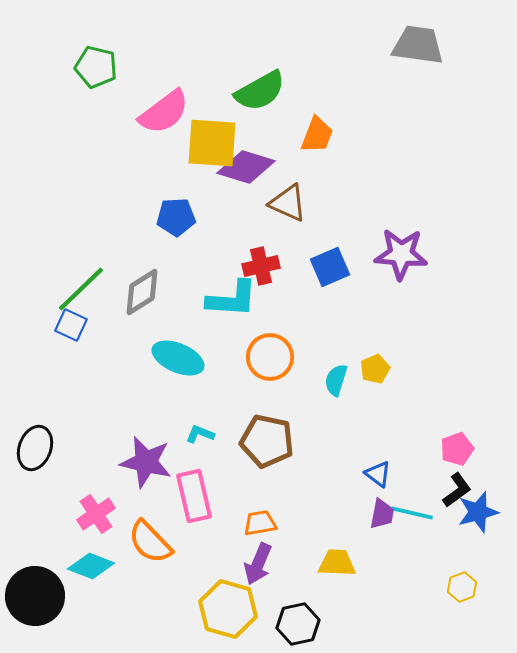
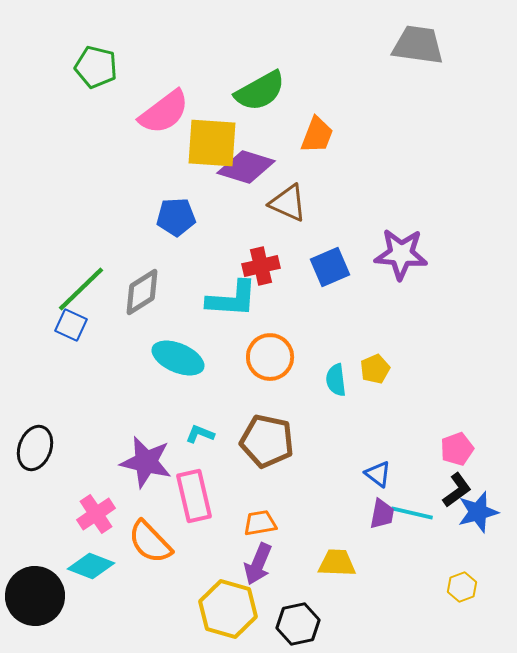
cyan semicircle at (336, 380): rotated 24 degrees counterclockwise
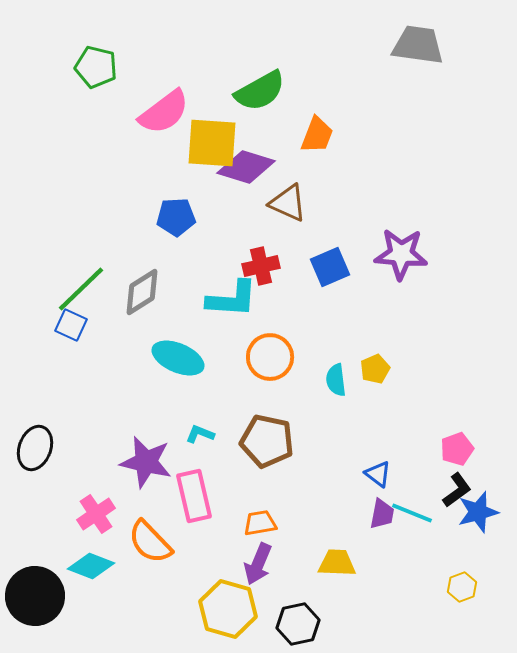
cyan line at (412, 513): rotated 9 degrees clockwise
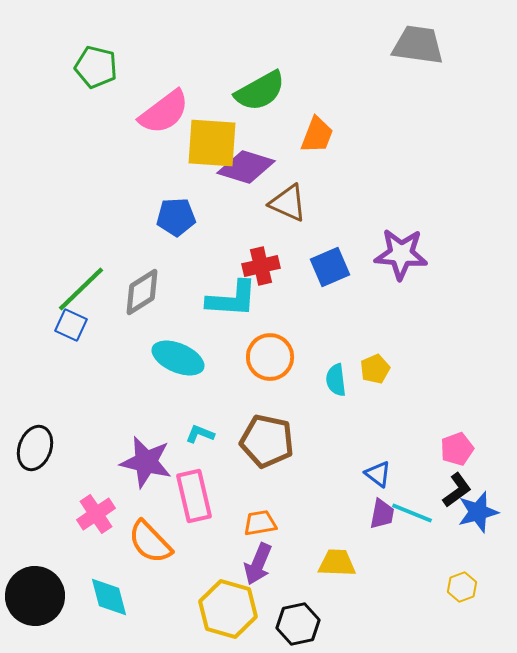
cyan diamond at (91, 566): moved 18 px right, 31 px down; rotated 54 degrees clockwise
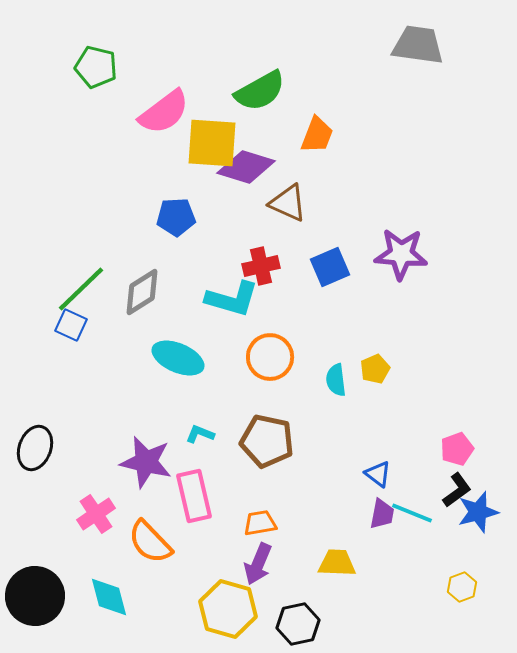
cyan L-shape at (232, 299): rotated 12 degrees clockwise
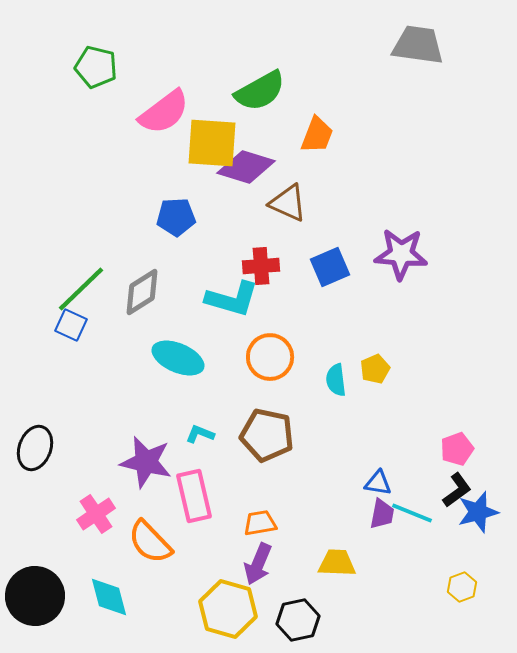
red cross at (261, 266): rotated 9 degrees clockwise
brown pentagon at (267, 441): moved 6 px up
blue triangle at (378, 474): moved 9 px down; rotated 28 degrees counterclockwise
black hexagon at (298, 624): moved 4 px up
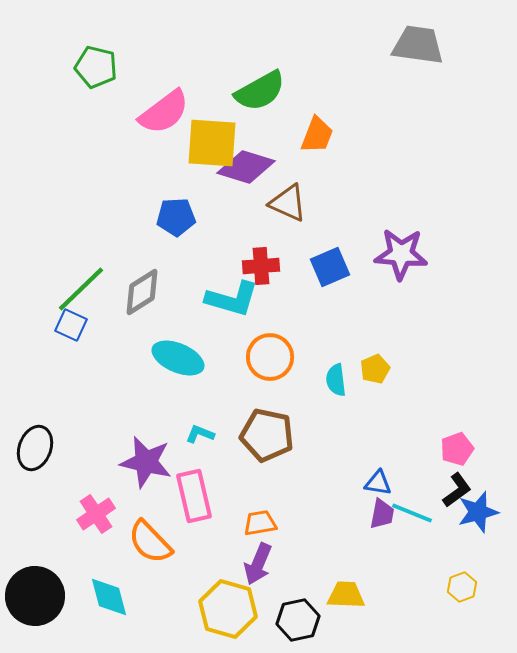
yellow trapezoid at (337, 563): moved 9 px right, 32 px down
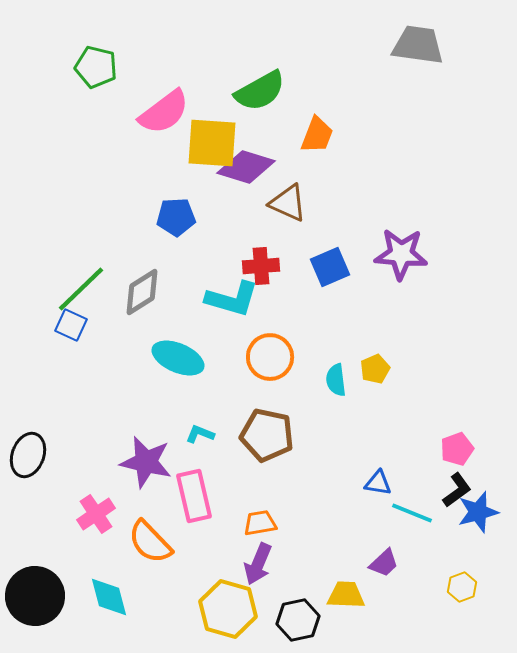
black ellipse at (35, 448): moved 7 px left, 7 px down
purple trapezoid at (382, 514): moved 2 px right, 49 px down; rotated 36 degrees clockwise
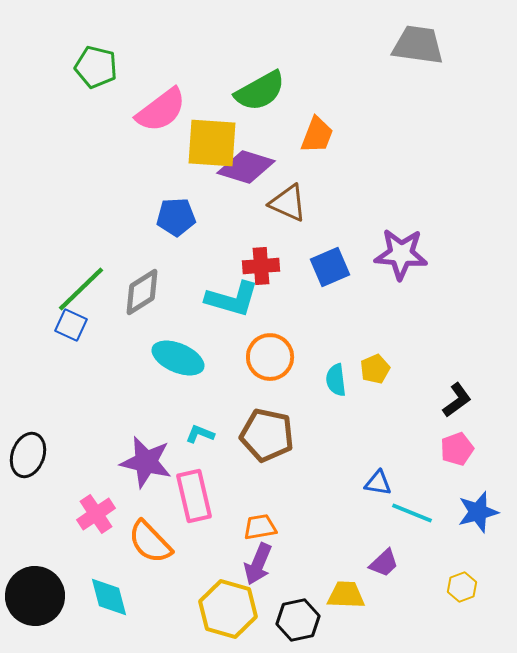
pink semicircle at (164, 112): moved 3 px left, 2 px up
black L-shape at (457, 490): moved 90 px up
orange trapezoid at (260, 523): moved 4 px down
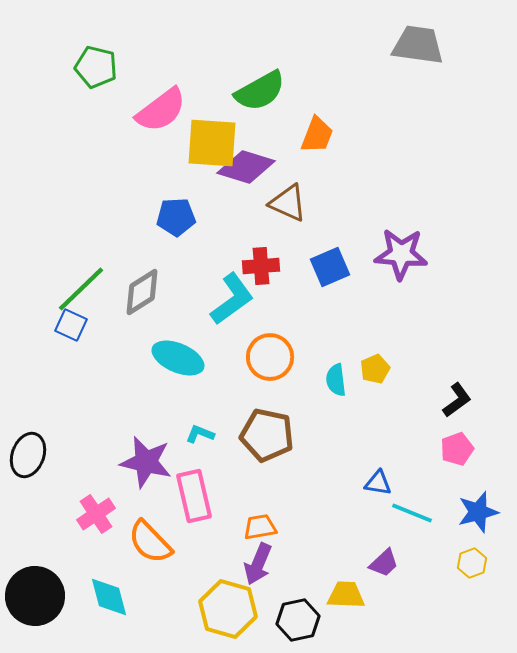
cyan L-shape at (232, 299): rotated 52 degrees counterclockwise
yellow hexagon at (462, 587): moved 10 px right, 24 px up
